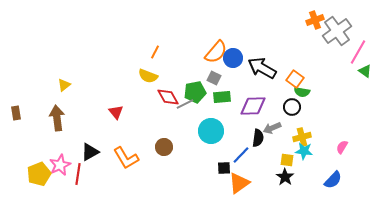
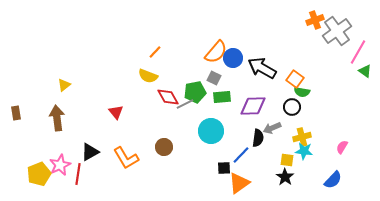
orange line: rotated 16 degrees clockwise
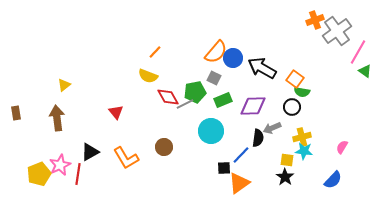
green rectangle: moved 1 px right, 3 px down; rotated 18 degrees counterclockwise
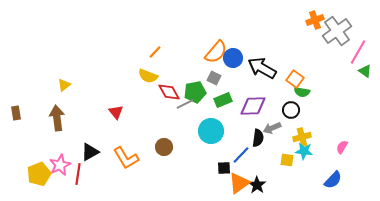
red diamond: moved 1 px right, 5 px up
black circle: moved 1 px left, 3 px down
black star: moved 28 px left, 8 px down
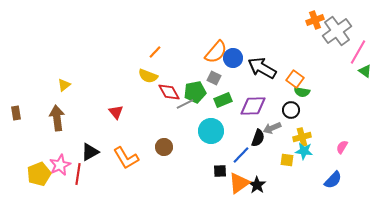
black semicircle: rotated 12 degrees clockwise
black square: moved 4 px left, 3 px down
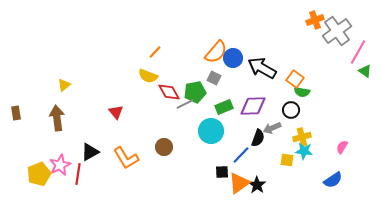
green rectangle: moved 1 px right, 7 px down
black square: moved 2 px right, 1 px down
blue semicircle: rotated 12 degrees clockwise
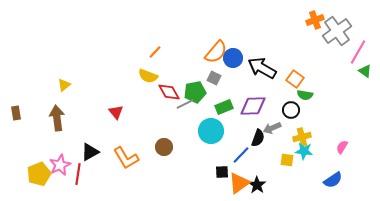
green semicircle: moved 3 px right, 3 px down
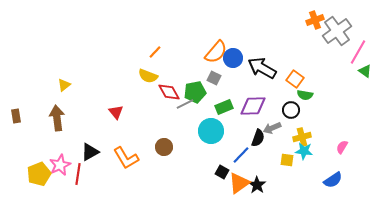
brown rectangle: moved 3 px down
black square: rotated 32 degrees clockwise
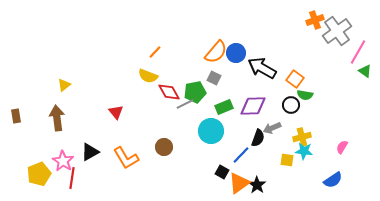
blue circle: moved 3 px right, 5 px up
black circle: moved 5 px up
pink star: moved 3 px right, 4 px up; rotated 15 degrees counterclockwise
red line: moved 6 px left, 4 px down
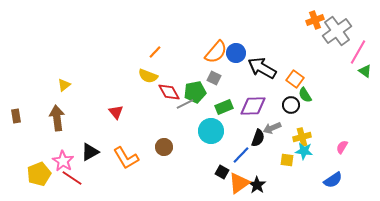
green semicircle: rotated 49 degrees clockwise
red line: rotated 65 degrees counterclockwise
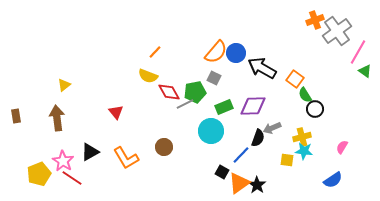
black circle: moved 24 px right, 4 px down
